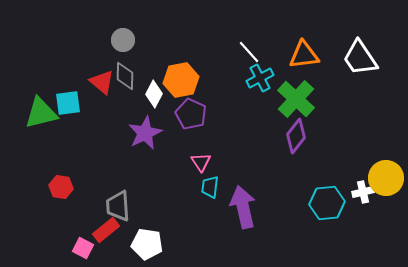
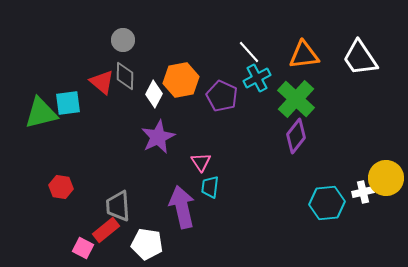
cyan cross: moved 3 px left
purple pentagon: moved 31 px right, 18 px up
purple star: moved 13 px right, 4 px down
purple arrow: moved 61 px left
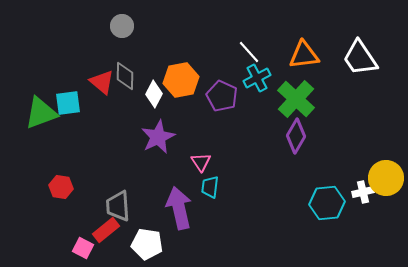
gray circle: moved 1 px left, 14 px up
green triangle: rotated 6 degrees counterclockwise
purple diamond: rotated 8 degrees counterclockwise
purple arrow: moved 3 px left, 1 px down
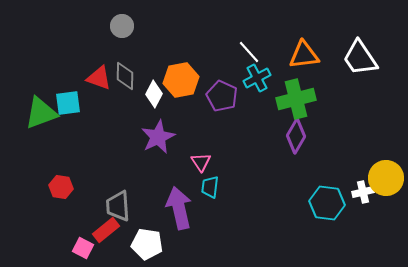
red triangle: moved 3 px left, 4 px up; rotated 20 degrees counterclockwise
green cross: rotated 33 degrees clockwise
cyan hexagon: rotated 12 degrees clockwise
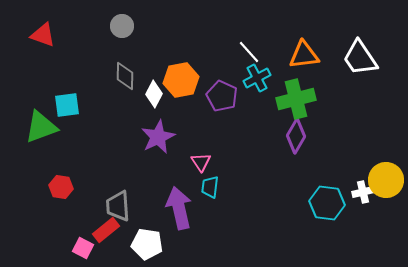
red triangle: moved 56 px left, 43 px up
cyan square: moved 1 px left, 2 px down
green triangle: moved 14 px down
yellow circle: moved 2 px down
